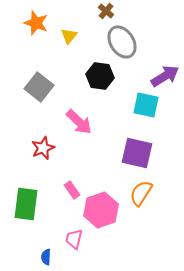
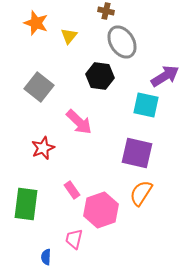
brown cross: rotated 28 degrees counterclockwise
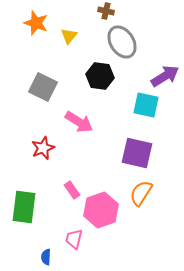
gray square: moved 4 px right; rotated 12 degrees counterclockwise
pink arrow: rotated 12 degrees counterclockwise
green rectangle: moved 2 px left, 3 px down
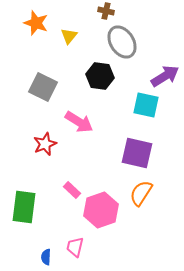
red star: moved 2 px right, 4 px up
pink rectangle: rotated 12 degrees counterclockwise
pink trapezoid: moved 1 px right, 8 px down
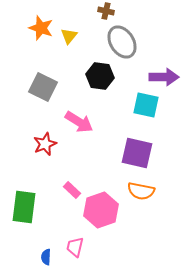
orange star: moved 5 px right, 5 px down
purple arrow: moved 1 px left, 1 px down; rotated 32 degrees clockwise
orange semicircle: moved 2 px up; rotated 112 degrees counterclockwise
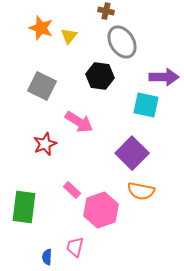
gray square: moved 1 px left, 1 px up
purple square: moved 5 px left; rotated 32 degrees clockwise
blue semicircle: moved 1 px right
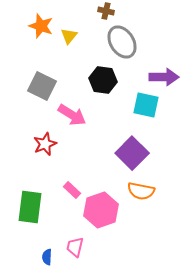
orange star: moved 2 px up
black hexagon: moved 3 px right, 4 px down
pink arrow: moved 7 px left, 7 px up
green rectangle: moved 6 px right
